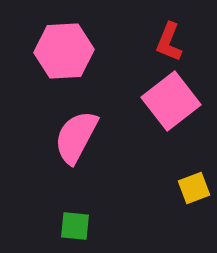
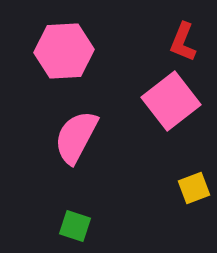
red L-shape: moved 14 px right
green square: rotated 12 degrees clockwise
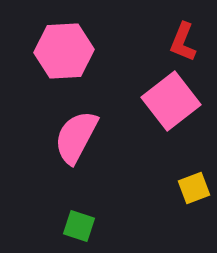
green square: moved 4 px right
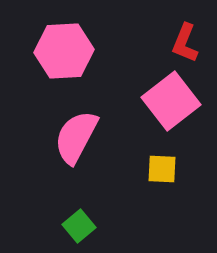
red L-shape: moved 2 px right, 1 px down
yellow square: moved 32 px left, 19 px up; rotated 24 degrees clockwise
green square: rotated 32 degrees clockwise
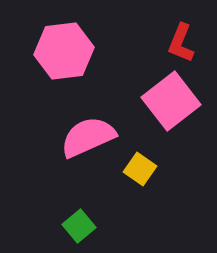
red L-shape: moved 4 px left
pink hexagon: rotated 4 degrees counterclockwise
pink semicircle: moved 12 px right; rotated 38 degrees clockwise
yellow square: moved 22 px left; rotated 32 degrees clockwise
